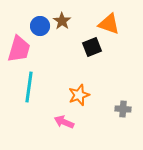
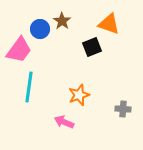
blue circle: moved 3 px down
pink trapezoid: moved 1 px down; rotated 20 degrees clockwise
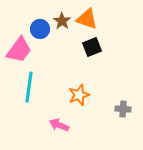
orange triangle: moved 22 px left, 5 px up
pink arrow: moved 5 px left, 3 px down
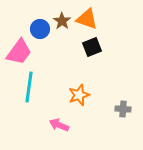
pink trapezoid: moved 2 px down
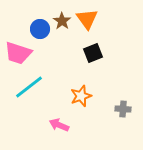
orange triangle: rotated 35 degrees clockwise
black square: moved 1 px right, 6 px down
pink trapezoid: moved 1 px left, 1 px down; rotated 72 degrees clockwise
cyan line: rotated 44 degrees clockwise
orange star: moved 2 px right, 1 px down
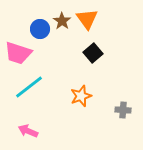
black square: rotated 18 degrees counterclockwise
gray cross: moved 1 px down
pink arrow: moved 31 px left, 6 px down
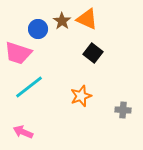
orange triangle: rotated 30 degrees counterclockwise
blue circle: moved 2 px left
black square: rotated 12 degrees counterclockwise
pink arrow: moved 5 px left, 1 px down
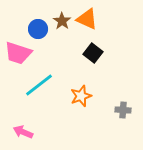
cyan line: moved 10 px right, 2 px up
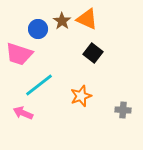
pink trapezoid: moved 1 px right, 1 px down
pink arrow: moved 19 px up
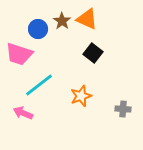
gray cross: moved 1 px up
